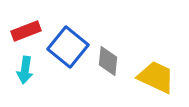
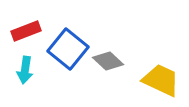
blue square: moved 2 px down
gray diamond: rotated 52 degrees counterclockwise
yellow trapezoid: moved 5 px right, 3 px down
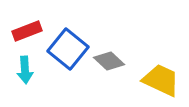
red rectangle: moved 1 px right
gray diamond: moved 1 px right
cyan arrow: rotated 12 degrees counterclockwise
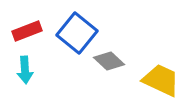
blue square: moved 9 px right, 16 px up
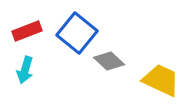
cyan arrow: rotated 20 degrees clockwise
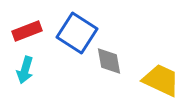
blue square: rotated 6 degrees counterclockwise
gray diamond: rotated 36 degrees clockwise
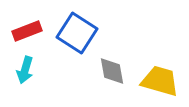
gray diamond: moved 3 px right, 10 px down
yellow trapezoid: moved 1 px left, 1 px down; rotated 9 degrees counterclockwise
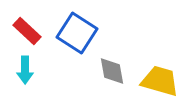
red rectangle: rotated 64 degrees clockwise
cyan arrow: rotated 16 degrees counterclockwise
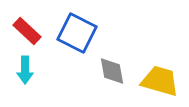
blue square: rotated 6 degrees counterclockwise
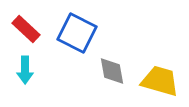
red rectangle: moved 1 px left, 2 px up
